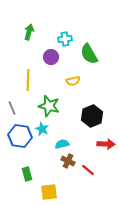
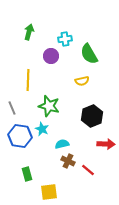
purple circle: moved 1 px up
yellow semicircle: moved 9 px right
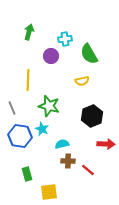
brown cross: rotated 24 degrees counterclockwise
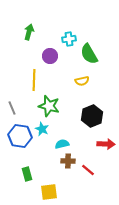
cyan cross: moved 4 px right
purple circle: moved 1 px left
yellow line: moved 6 px right
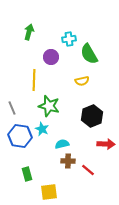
purple circle: moved 1 px right, 1 px down
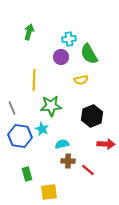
purple circle: moved 10 px right
yellow semicircle: moved 1 px left, 1 px up
green star: moved 2 px right; rotated 20 degrees counterclockwise
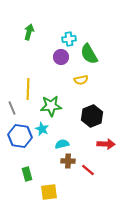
yellow line: moved 6 px left, 9 px down
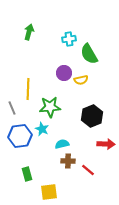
purple circle: moved 3 px right, 16 px down
green star: moved 1 px left, 1 px down
blue hexagon: rotated 15 degrees counterclockwise
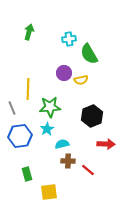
cyan star: moved 5 px right; rotated 16 degrees clockwise
